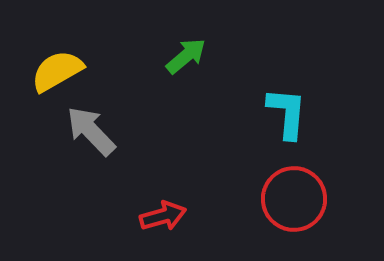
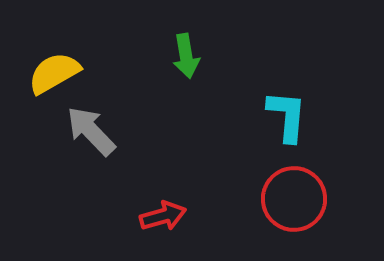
green arrow: rotated 120 degrees clockwise
yellow semicircle: moved 3 px left, 2 px down
cyan L-shape: moved 3 px down
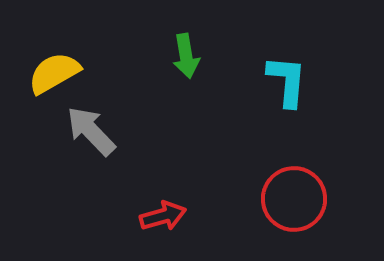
cyan L-shape: moved 35 px up
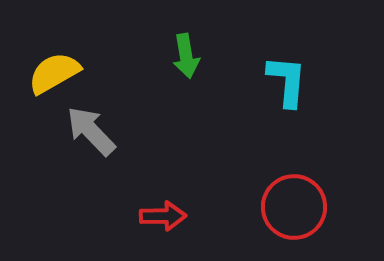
red circle: moved 8 px down
red arrow: rotated 15 degrees clockwise
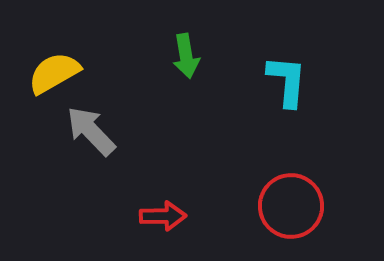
red circle: moved 3 px left, 1 px up
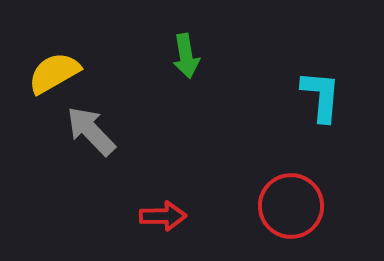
cyan L-shape: moved 34 px right, 15 px down
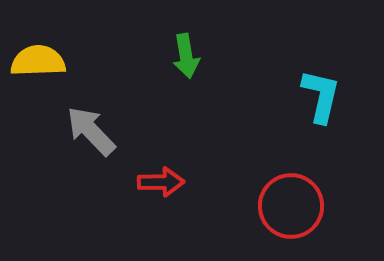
yellow semicircle: moved 16 px left, 12 px up; rotated 28 degrees clockwise
cyan L-shape: rotated 8 degrees clockwise
red arrow: moved 2 px left, 34 px up
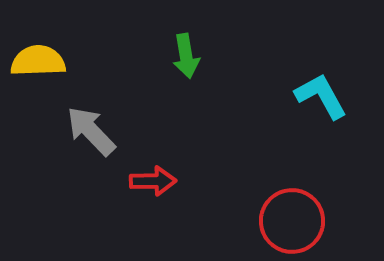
cyan L-shape: rotated 42 degrees counterclockwise
red arrow: moved 8 px left, 1 px up
red circle: moved 1 px right, 15 px down
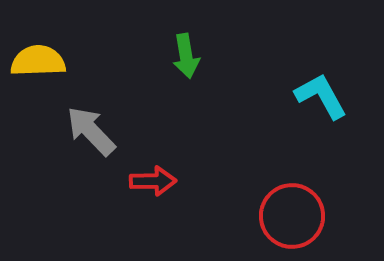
red circle: moved 5 px up
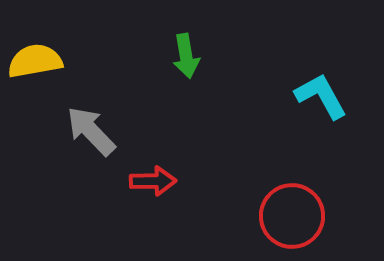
yellow semicircle: moved 3 px left; rotated 8 degrees counterclockwise
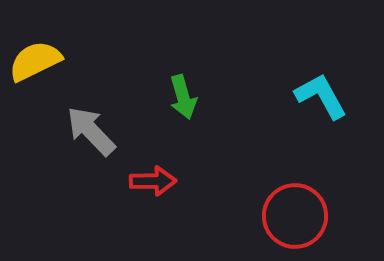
green arrow: moved 3 px left, 41 px down; rotated 6 degrees counterclockwise
yellow semicircle: rotated 16 degrees counterclockwise
red circle: moved 3 px right
